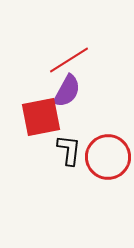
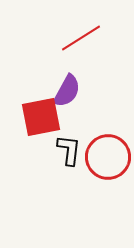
red line: moved 12 px right, 22 px up
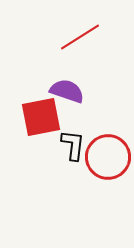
red line: moved 1 px left, 1 px up
purple semicircle: rotated 100 degrees counterclockwise
black L-shape: moved 4 px right, 5 px up
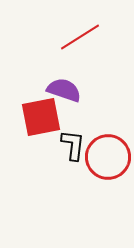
purple semicircle: moved 3 px left, 1 px up
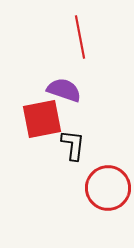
red line: rotated 69 degrees counterclockwise
red square: moved 1 px right, 2 px down
red circle: moved 31 px down
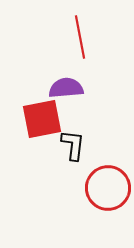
purple semicircle: moved 2 px right, 2 px up; rotated 24 degrees counterclockwise
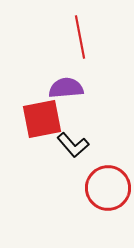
black L-shape: rotated 132 degrees clockwise
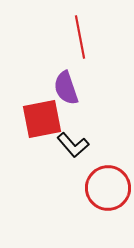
purple semicircle: rotated 104 degrees counterclockwise
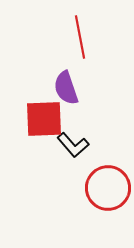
red square: moved 2 px right; rotated 9 degrees clockwise
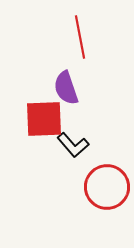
red circle: moved 1 px left, 1 px up
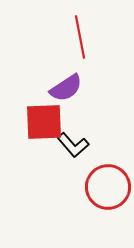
purple semicircle: rotated 104 degrees counterclockwise
red square: moved 3 px down
red circle: moved 1 px right
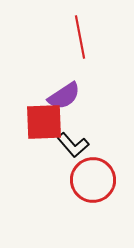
purple semicircle: moved 2 px left, 8 px down
red circle: moved 15 px left, 7 px up
